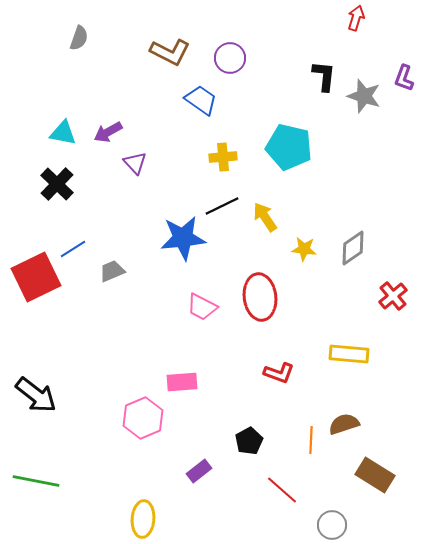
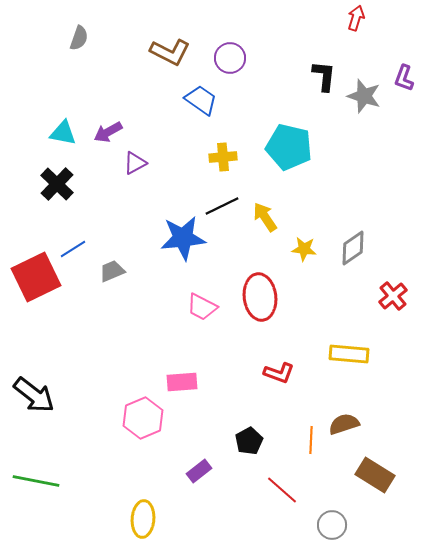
purple triangle: rotated 45 degrees clockwise
black arrow: moved 2 px left
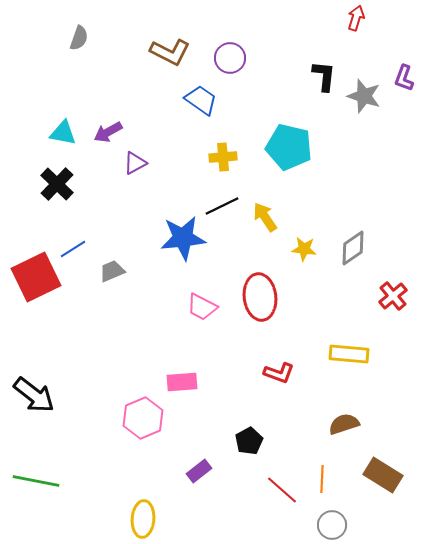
orange line: moved 11 px right, 39 px down
brown rectangle: moved 8 px right
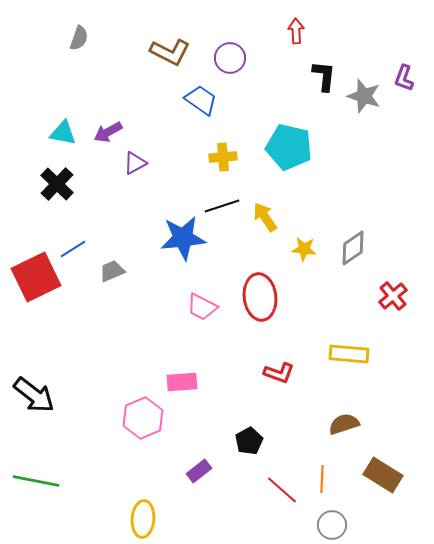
red arrow: moved 60 px left, 13 px down; rotated 20 degrees counterclockwise
black line: rotated 8 degrees clockwise
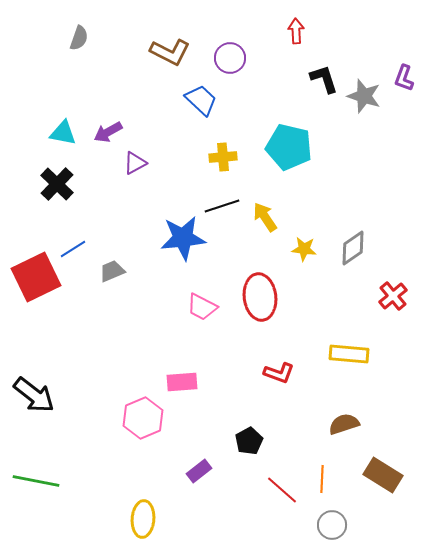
black L-shape: moved 3 px down; rotated 24 degrees counterclockwise
blue trapezoid: rotated 8 degrees clockwise
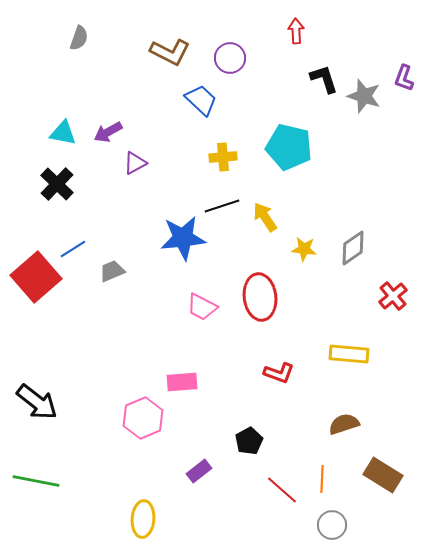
red square: rotated 15 degrees counterclockwise
black arrow: moved 3 px right, 7 px down
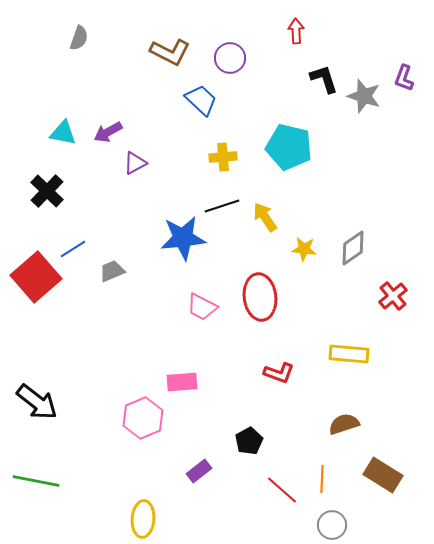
black cross: moved 10 px left, 7 px down
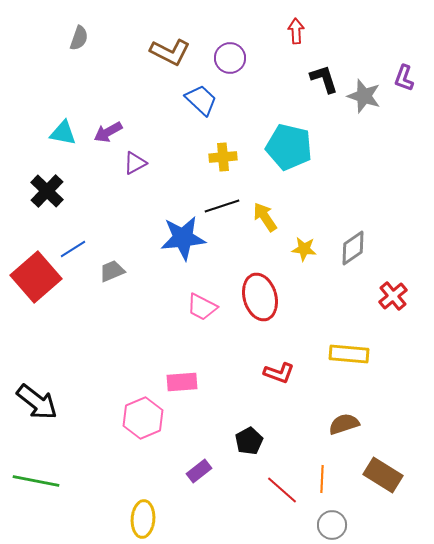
red ellipse: rotated 9 degrees counterclockwise
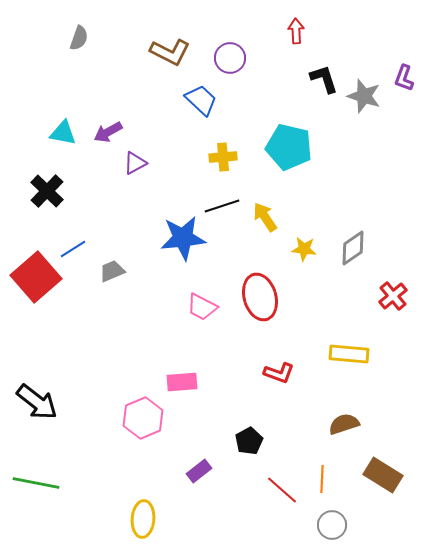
green line: moved 2 px down
